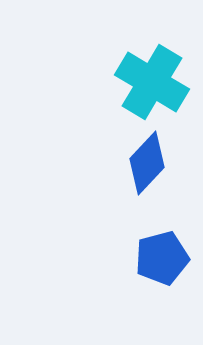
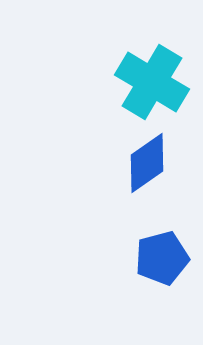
blue diamond: rotated 12 degrees clockwise
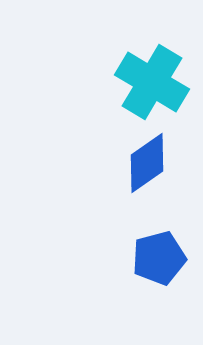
blue pentagon: moved 3 px left
